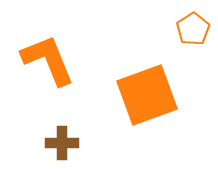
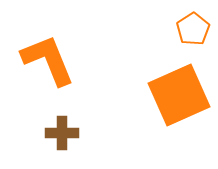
orange square: moved 32 px right; rotated 4 degrees counterclockwise
brown cross: moved 10 px up
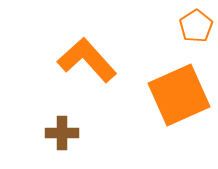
orange pentagon: moved 3 px right, 3 px up
orange L-shape: moved 39 px right; rotated 20 degrees counterclockwise
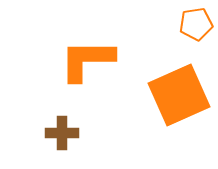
orange pentagon: moved 2 px up; rotated 24 degrees clockwise
orange L-shape: rotated 48 degrees counterclockwise
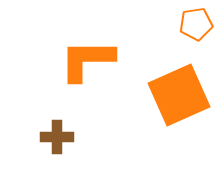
brown cross: moved 5 px left, 4 px down
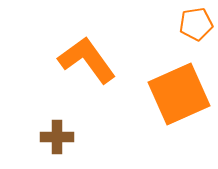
orange L-shape: rotated 54 degrees clockwise
orange square: moved 1 px up
